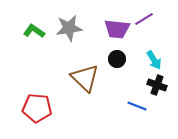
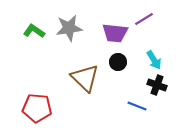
purple trapezoid: moved 2 px left, 4 px down
black circle: moved 1 px right, 3 px down
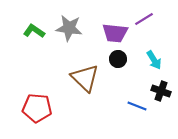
gray star: rotated 16 degrees clockwise
black circle: moved 3 px up
black cross: moved 4 px right, 6 px down
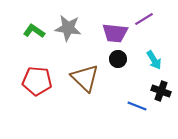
gray star: moved 1 px left
red pentagon: moved 27 px up
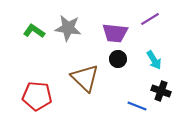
purple line: moved 6 px right
red pentagon: moved 15 px down
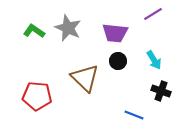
purple line: moved 3 px right, 5 px up
gray star: rotated 16 degrees clockwise
black circle: moved 2 px down
blue line: moved 3 px left, 9 px down
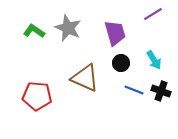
purple trapezoid: rotated 112 degrees counterclockwise
black circle: moved 3 px right, 2 px down
brown triangle: rotated 20 degrees counterclockwise
blue line: moved 25 px up
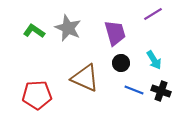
red pentagon: moved 1 px up; rotated 8 degrees counterclockwise
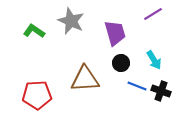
gray star: moved 3 px right, 7 px up
brown triangle: moved 1 px down; rotated 28 degrees counterclockwise
blue line: moved 3 px right, 4 px up
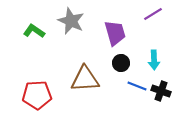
cyan arrow: rotated 30 degrees clockwise
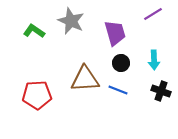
blue line: moved 19 px left, 4 px down
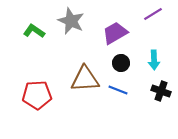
purple trapezoid: rotated 104 degrees counterclockwise
